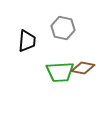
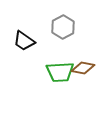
gray hexagon: moved 1 px up; rotated 20 degrees clockwise
black trapezoid: moved 3 px left; rotated 120 degrees clockwise
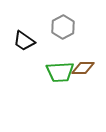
brown diamond: rotated 10 degrees counterclockwise
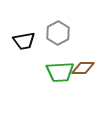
gray hexagon: moved 5 px left, 6 px down
black trapezoid: rotated 45 degrees counterclockwise
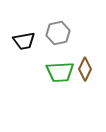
gray hexagon: rotated 15 degrees clockwise
brown diamond: moved 2 px right, 1 px down; rotated 65 degrees counterclockwise
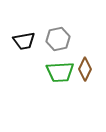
gray hexagon: moved 6 px down
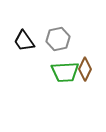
black trapezoid: rotated 65 degrees clockwise
green trapezoid: moved 5 px right
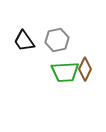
gray hexagon: moved 1 px left, 1 px down
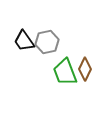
gray hexagon: moved 10 px left, 2 px down
green trapezoid: rotated 72 degrees clockwise
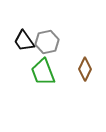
green trapezoid: moved 22 px left
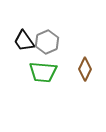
gray hexagon: rotated 10 degrees counterclockwise
green trapezoid: rotated 64 degrees counterclockwise
